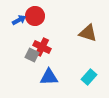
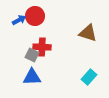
red cross: rotated 24 degrees counterclockwise
blue triangle: moved 17 px left
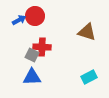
brown triangle: moved 1 px left, 1 px up
cyan rectangle: rotated 21 degrees clockwise
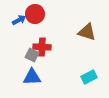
red circle: moved 2 px up
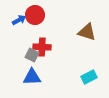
red circle: moved 1 px down
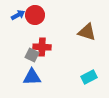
blue arrow: moved 1 px left, 5 px up
